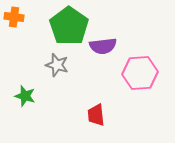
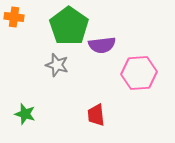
purple semicircle: moved 1 px left, 1 px up
pink hexagon: moved 1 px left
green star: moved 18 px down
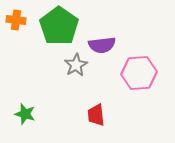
orange cross: moved 2 px right, 3 px down
green pentagon: moved 10 px left
gray star: moved 19 px right; rotated 25 degrees clockwise
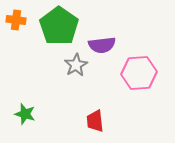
red trapezoid: moved 1 px left, 6 px down
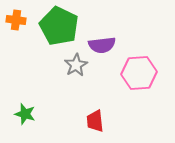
green pentagon: rotated 9 degrees counterclockwise
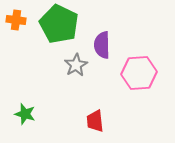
green pentagon: moved 2 px up
purple semicircle: rotated 96 degrees clockwise
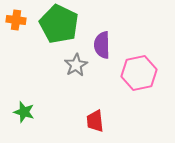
pink hexagon: rotated 8 degrees counterclockwise
green star: moved 1 px left, 2 px up
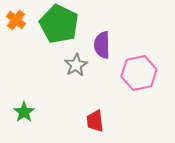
orange cross: rotated 30 degrees clockwise
green star: rotated 20 degrees clockwise
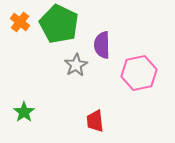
orange cross: moved 4 px right, 2 px down
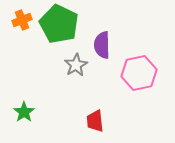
orange cross: moved 2 px right, 2 px up; rotated 30 degrees clockwise
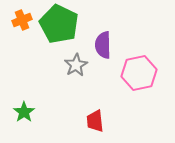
purple semicircle: moved 1 px right
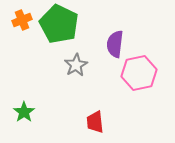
purple semicircle: moved 12 px right, 1 px up; rotated 8 degrees clockwise
red trapezoid: moved 1 px down
